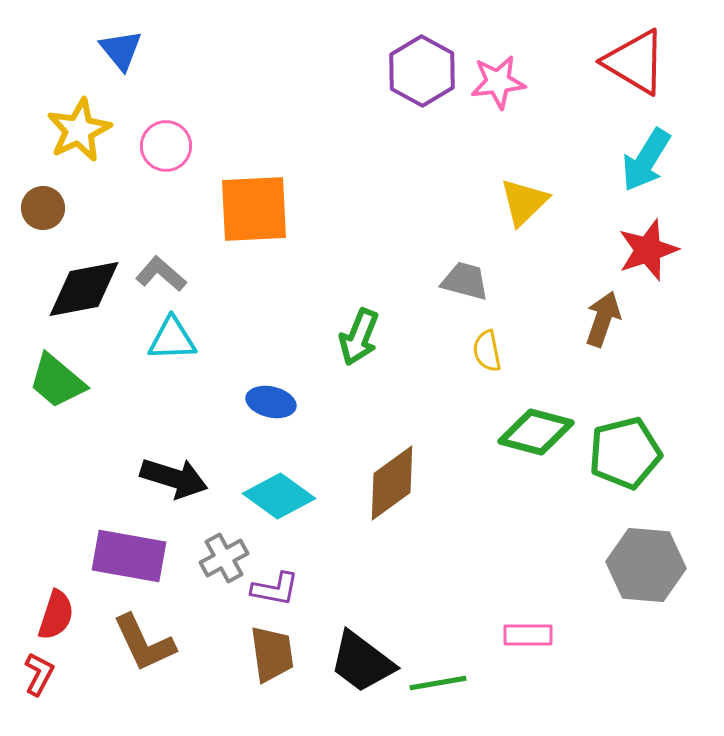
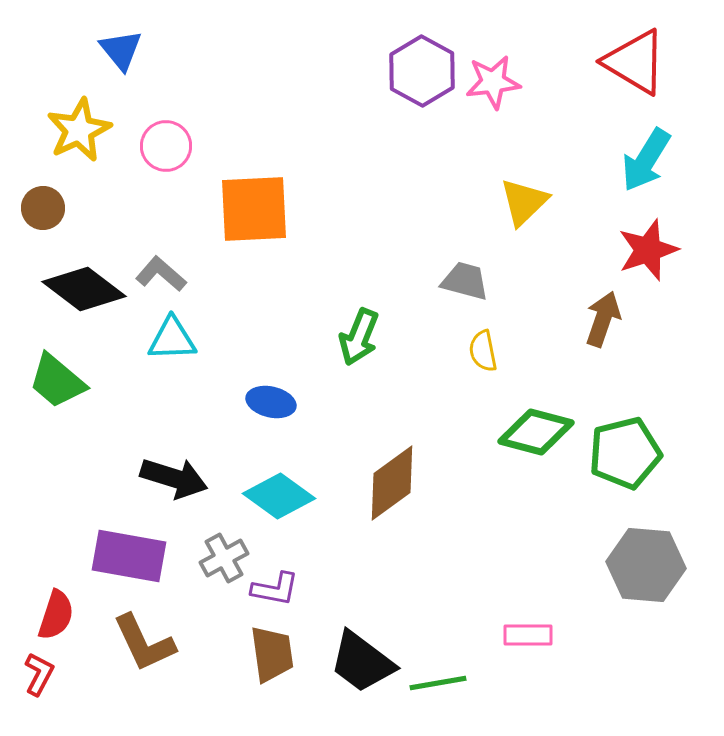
pink star: moved 5 px left
black diamond: rotated 48 degrees clockwise
yellow semicircle: moved 4 px left
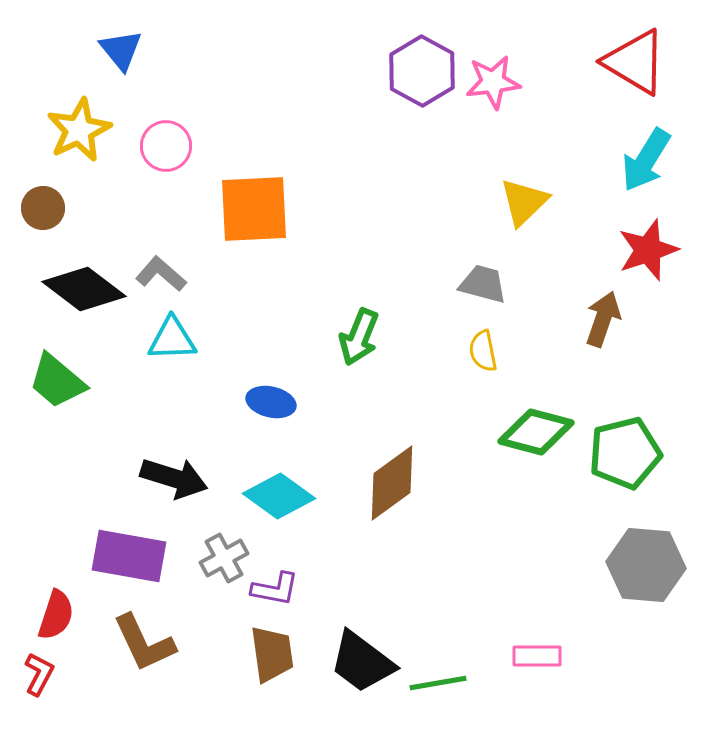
gray trapezoid: moved 18 px right, 3 px down
pink rectangle: moved 9 px right, 21 px down
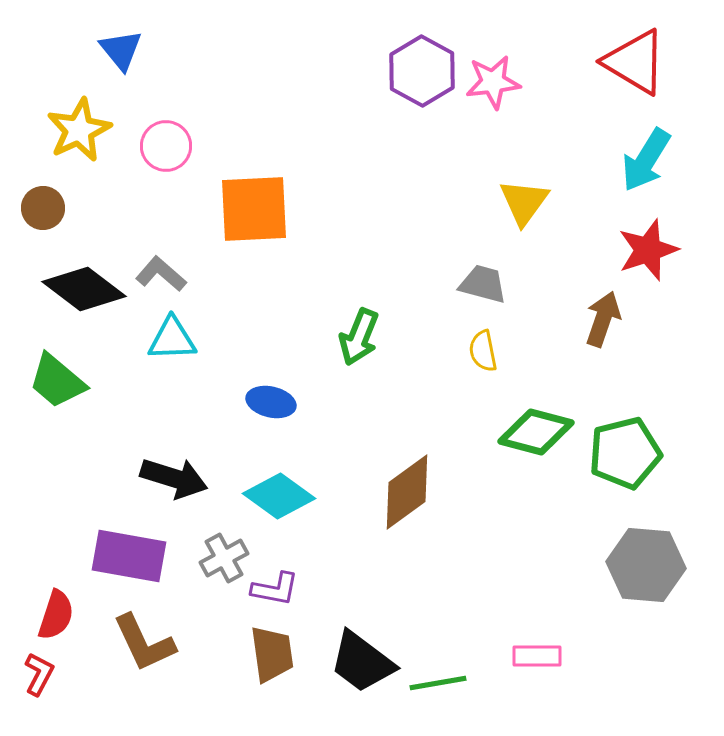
yellow triangle: rotated 10 degrees counterclockwise
brown diamond: moved 15 px right, 9 px down
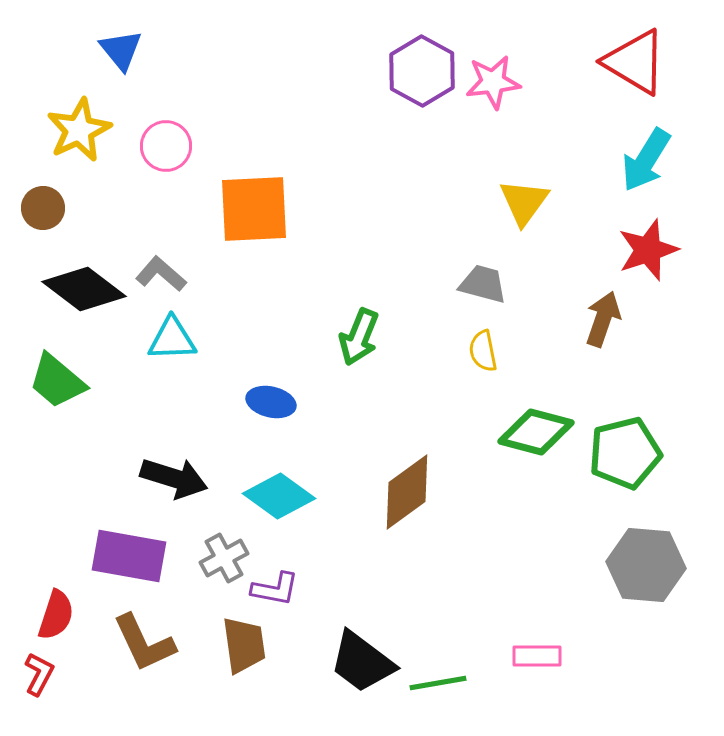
brown trapezoid: moved 28 px left, 9 px up
